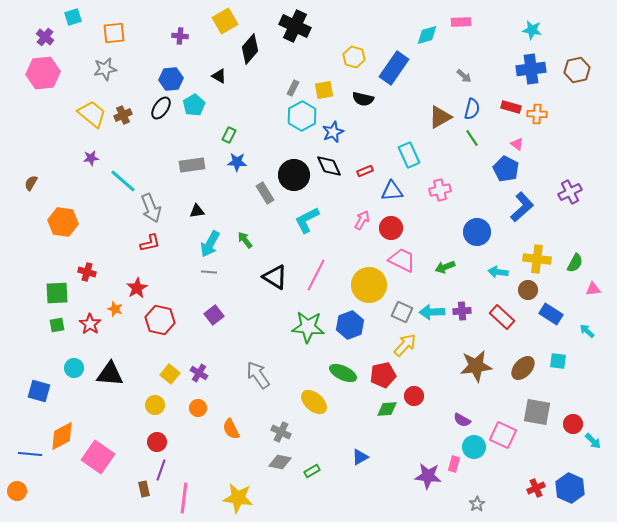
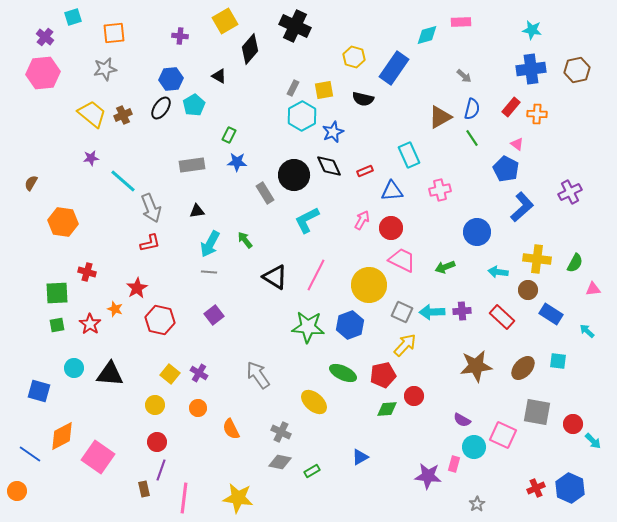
red rectangle at (511, 107): rotated 66 degrees counterclockwise
blue line at (30, 454): rotated 30 degrees clockwise
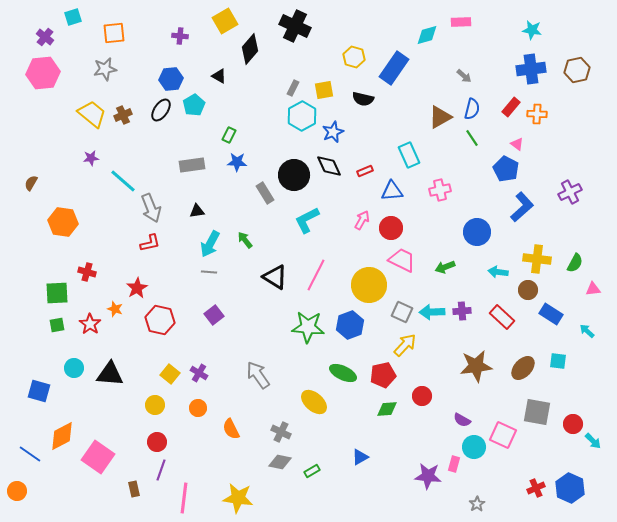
black ellipse at (161, 108): moved 2 px down
red circle at (414, 396): moved 8 px right
brown rectangle at (144, 489): moved 10 px left
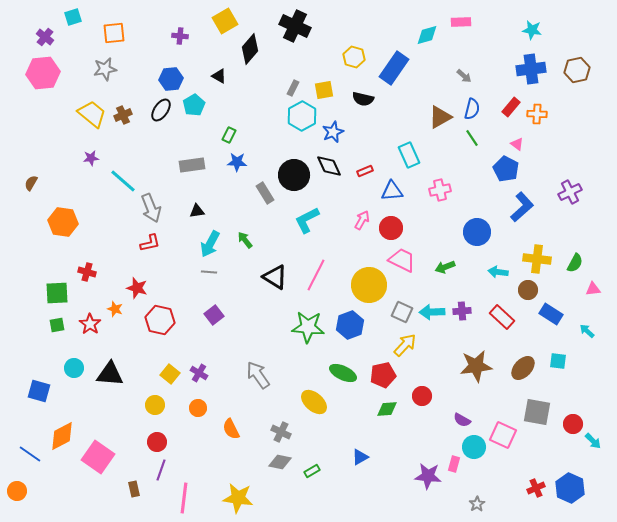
red star at (137, 288): rotated 25 degrees counterclockwise
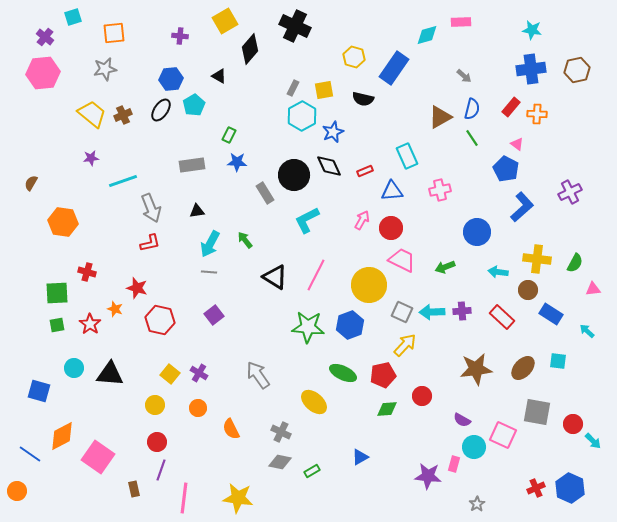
cyan rectangle at (409, 155): moved 2 px left, 1 px down
cyan line at (123, 181): rotated 60 degrees counterclockwise
brown star at (476, 366): moved 3 px down
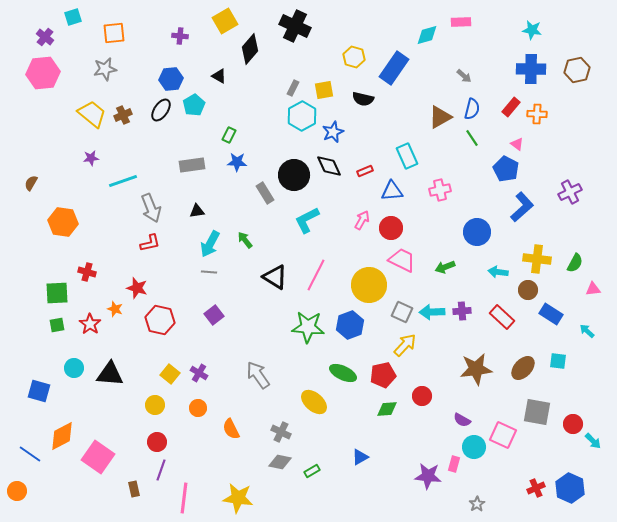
blue cross at (531, 69): rotated 8 degrees clockwise
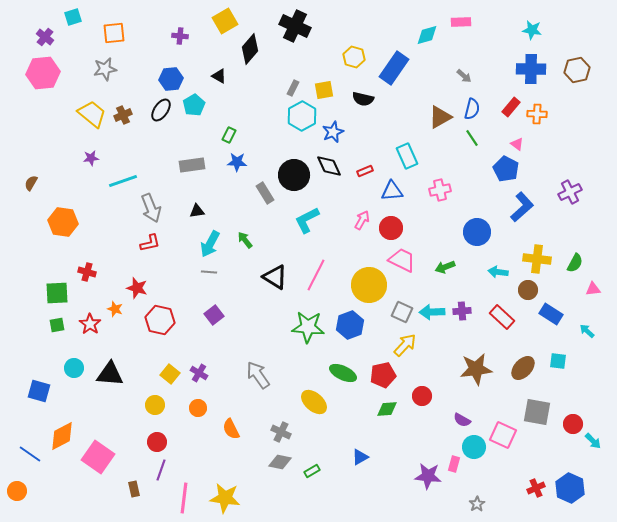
yellow star at (238, 498): moved 13 px left
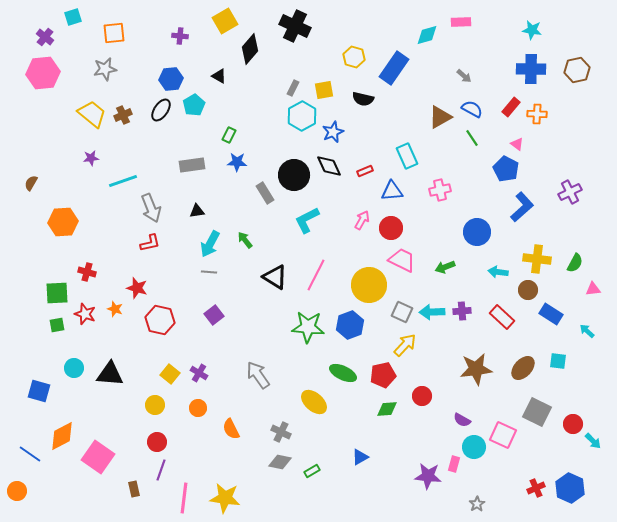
blue semicircle at (472, 109): rotated 75 degrees counterclockwise
orange hexagon at (63, 222): rotated 12 degrees counterclockwise
red star at (90, 324): moved 5 px left, 10 px up; rotated 15 degrees counterclockwise
gray square at (537, 412): rotated 16 degrees clockwise
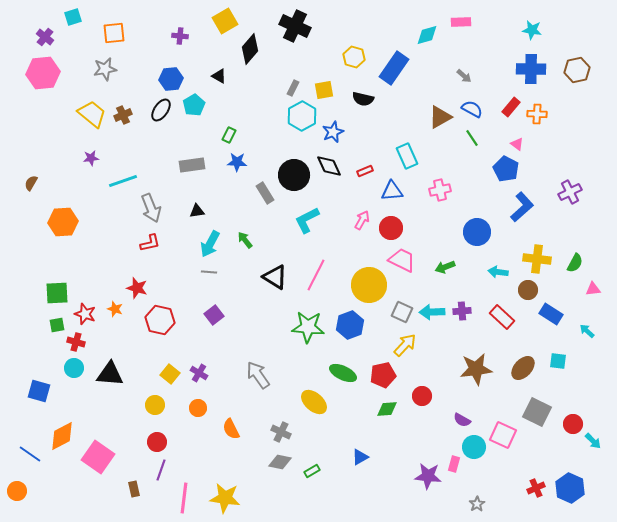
red cross at (87, 272): moved 11 px left, 70 px down
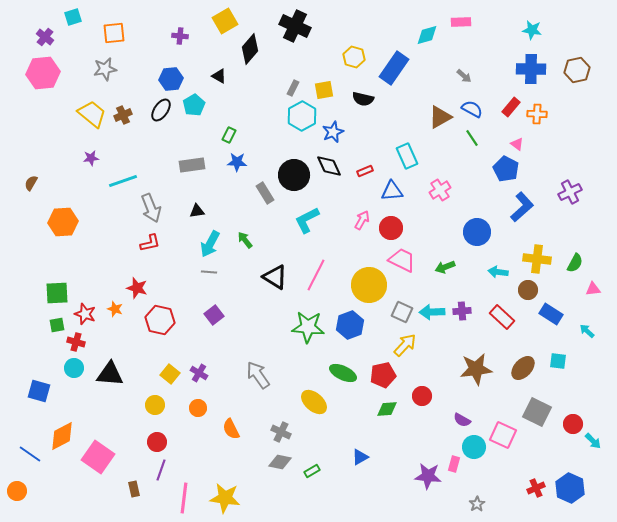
pink cross at (440, 190): rotated 20 degrees counterclockwise
